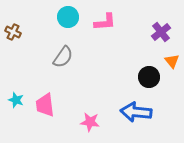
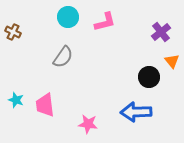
pink L-shape: rotated 10 degrees counterclockwise
blue arrow: rotated 8 degrees counterclockwise
pink star: moved 2 px left, 2 px down
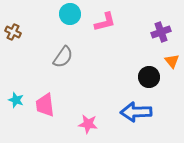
cyan circle: moved 2 px right, 3 px up
purple cross: rotated 18 degrees clockwise
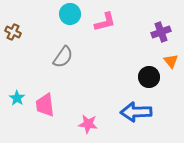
orange triangle: moved 1 px left
cyan star: moved 1 px right, 2 px up; rotated 14 degrees clockwise
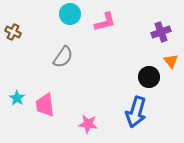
blue arrow: rotated 72 degrees counterclockwise
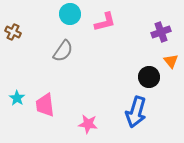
gray semicircle: moved 6 px up
